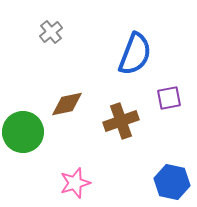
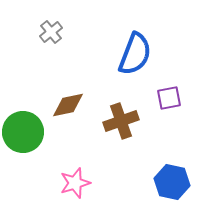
brown diamond: moved 1 px right, 1 px down
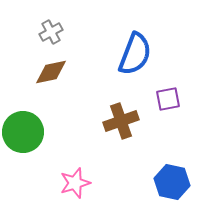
gray cross: rotated 10 degrees clockwise
purple square: moved 1 px left, 1 px down
brown diamond: moved 17 px left, 33 px up
